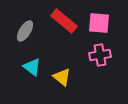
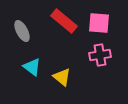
gray ellipse: moved 3 px left; rotated 60 degrees counterclockwise
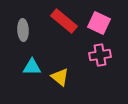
pink square: rotated 20 degrees clockwise
gray ellipse: moved 1 px right, 1 px up; rotated 25 degrees clockwise
cyan triangle: rotated 36 degrees counterclockwise
yellow triangle: moved 2 px left
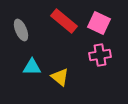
gray ellipse: moved 2 px left; rotated 20 degrees counterclockwise
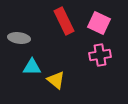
red rectangle: rotated 24 degrees clockwise
gray ellipse: moved 2 px left, 8 px down; rotated 60 degrees counterclockwise
yellow triangle: moved 4 px left, 3 px down
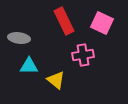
pink square: moved 3 px right
pink cross: moved 17 px left
cyan triangle: moved 3 px left, 1 px up
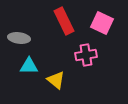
pink cross: moved 3 px right
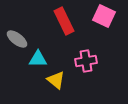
pink square: moved 2 px right, 7 px up
gray ellipse: moved 2 px left, 1 px down; rotated 30 degrees clockwise
pink cross: moved 6 px down
cyan triangle: moved 9 px right, 7 px up
